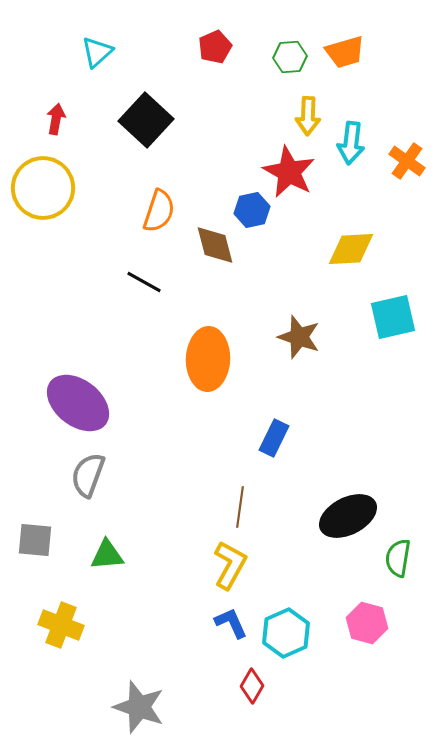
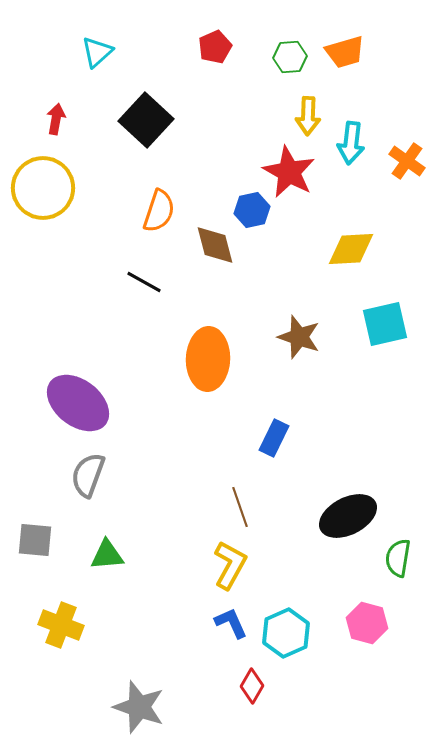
cyan square: moved 8 px left, 7 px down
brown line: rotated 27 degrees counterclockwise
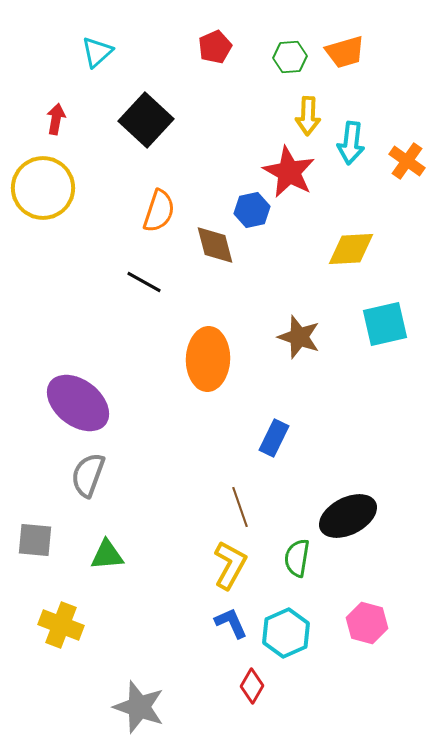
green semicircle: moved 101 px left
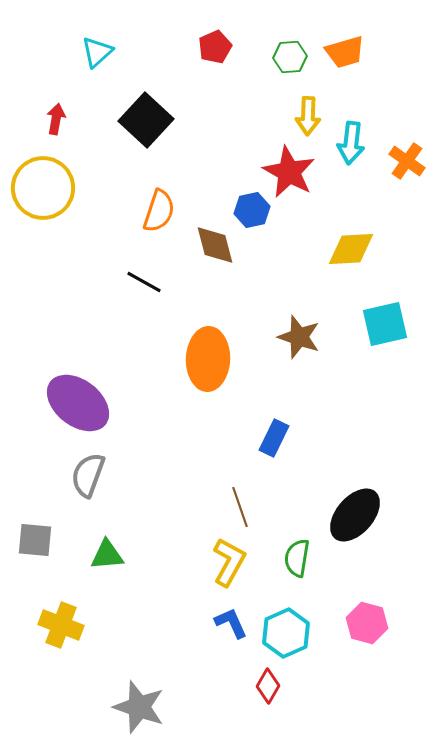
black ellipse: moved 7 px right, 1 px up; rotated 22 degrees counterclockwise
yellow L-shape: moved 1 px left, 3 px up
red diamond: moved 16 px right
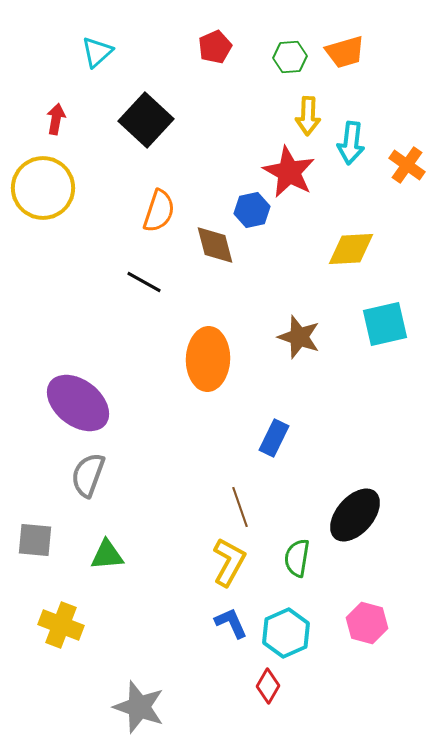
orange cross: moved 4 px down
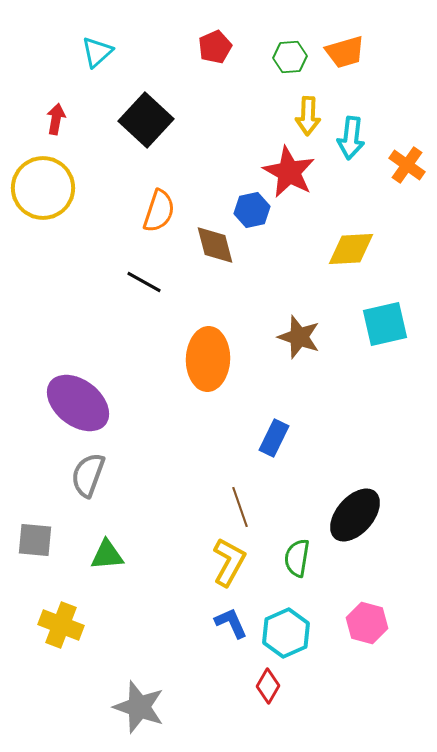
cyan arrow: moved 5 px up
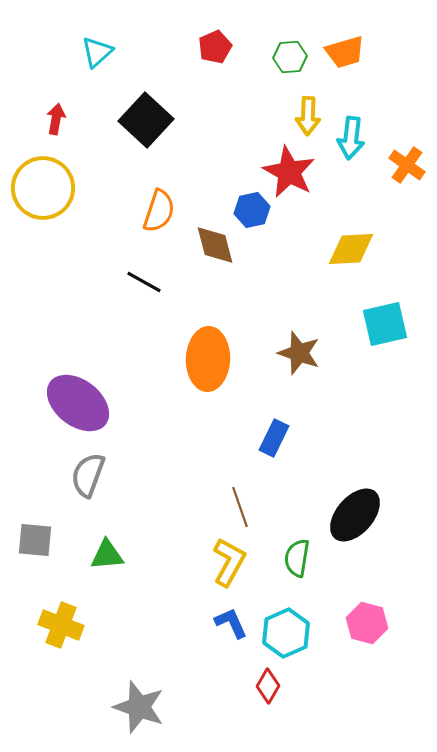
brown star: moved 16 px down
